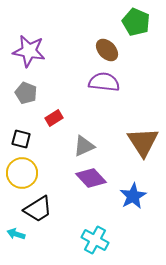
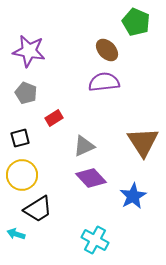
purple semicircle: rotated 12 degrees counterclockwise
black square: moved 1 px left, 1 px up; rotated 30 degrees counterclockwise
yellow circle: moved 2 px down
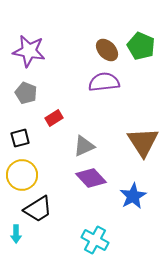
green pentagon: moved 5 px right, 24 px down
cyan arrow: rotated 108 degrees counterclockwise
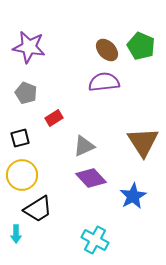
purple star: moved 4 px up
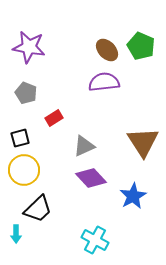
yellow circle: moved 2 px right, 5 px up
black trapezoid: rotated 12 degrees counterclockwise
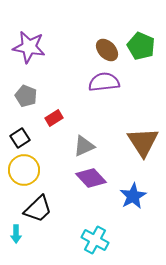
gray pentagon: moved 3 px down
black square: rotated 18 degrees counterclockwise
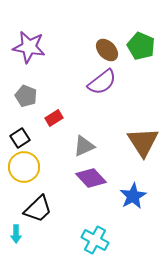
purple semicircle: moved 2 px left; rotated 148 degrees clockwise
yellow circle: moved 3 px up
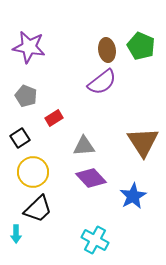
brown ellipse: rotated 35 degrees clockwise
gray triangle: rotated 20 degrees clockwise
yellow circle: moved 9 px right, 5 px down
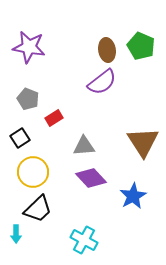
gray pentagon: moved 2 px right, 3 px down
cyan cross: moved 11 px left
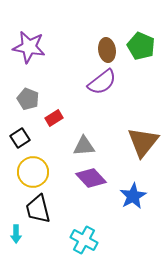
brown triangle: rotated 12 degrees clockwise
black trapezoid: rotated 120 degrees clockwise
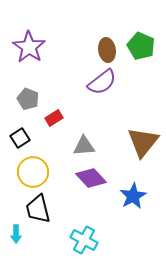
purple star: rotated 24 degrees clockwise
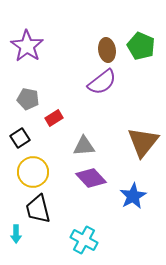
purple star: moved 2 px left, 1 px up
gray pentagon: rotated 10 degrees counterclockwise
